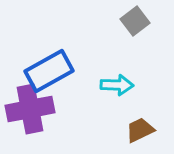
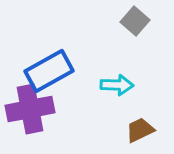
gray square: rotated 12 degrees counterclockwise
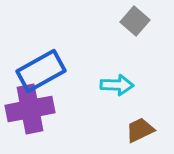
blue rectangle: moved 8 px left
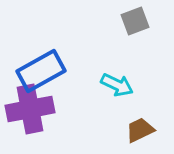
gray square: rotated 28 degrees clockwise
cyan arrow: rotated 24 degrees clockwise
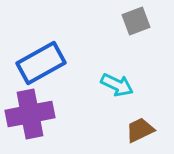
gray square: moved 1 px right
blue rectangle: moved 8 px up
purple cross: moved 5 px down
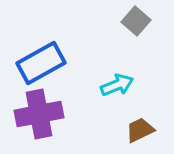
gray square: rotated 28 degrees counterclockwise
cyan arrow: rotated 48 degrees counterclockwise
purple cross: moved 9 px right
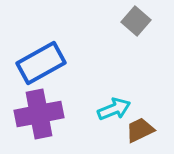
cyan arrow: moved 3 px left, 24 px down
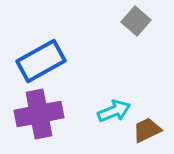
blue rectangle: moved 2 px up
cyan arrow: moved 2 px down
brown trapezoid: moved 7 px right
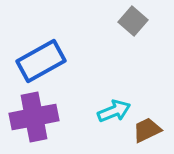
gray square: moved 3 px left
purple cross: moved 5 px left, 3 px down
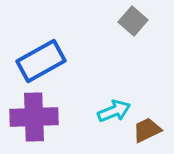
purple cross: rotated 9 degrees clockwise
